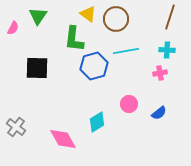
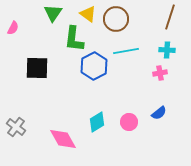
green triangle: moved 15 px right, 3 px up
blue hexagon: rotated 12 degrees counterclockwise
pink circle: moved 18 px down
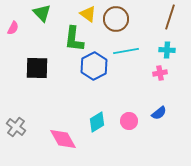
green triangle: moved 11 px left; rotated 18 degrees counterclockwise
pink circle: moved 1 px up
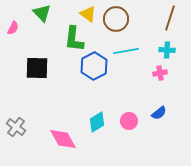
brown line: moved 1 px down
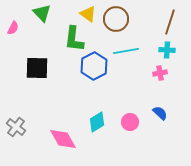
brown line: moved 4 px down
blue semicircle: moved 1 px right; rotated 98 degrees counterclockwise
pink circle: moved 1 px right, 1 px down
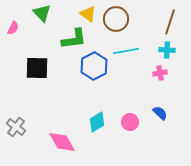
green L-shape: rotated 104 degrees counterclockwise
pink diamond: moved 1 px left, 3 px down
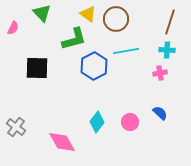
green L-shape: rotated 8 degrees counterclockwise
cyan diamond: rotated 20 degrees counterclockwise
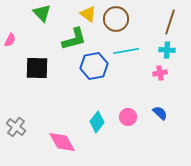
pink semicircle: moved 3 px left, 12 px down
blue hexagon: rotated 16 degrees clockwise
pink circle: moved 2 px left, 5 px up
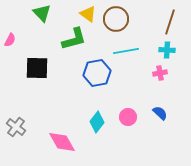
blue hexagon: moved 3 px right, 7 px down
